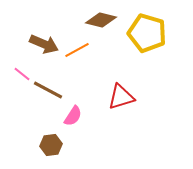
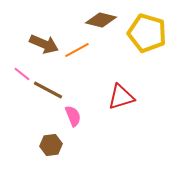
pink semicircle: rotated 55 degrees counterclockwise
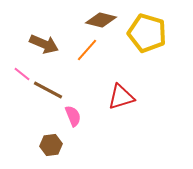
orange line: moved 10 px right; rotated 20 degrees counterclockwise
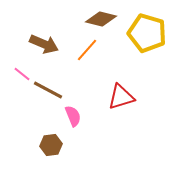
brown diamond: moved 1 px up
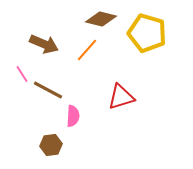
pink line: rotated 18 degrees clockwise
pink semicircle: rotated 25 degrees clockwise
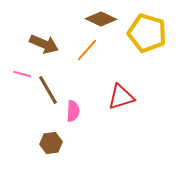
brown diamond: rotated 12 degrees clockwise
pink line: rotated 42 degrees counterclockwise
brown line: rotated 32 degrees clockwise
pink semicircle: moved 5 px up
brown hexagon: moved 2 px up
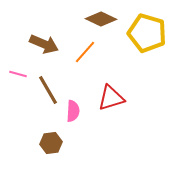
orange line: moved 2 px left, 2 px down
pink line: moved 4 px left
red triangle: moved 10 px left, 1 px down
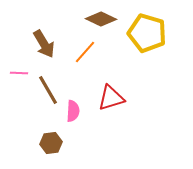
brown arrow: rotated 36 degrees clockwise
pink line: moved 1 px right, 1 px up; rotated 12 degrees counterclockwise
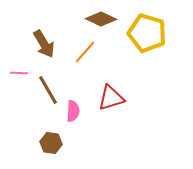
brown hexagon: rotated 15 degrees clockwise
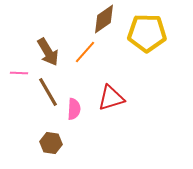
brown diamond: moved 3 px right; rotated 60 degrees counterclockwise
yellow pentagon: rotated 15 degrees counterclockwise
brown arrow: moved 4 px right, 8 px down
brown line: moved 2 px down
pink semicircle: moved 1 px right, 2 px up
